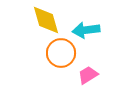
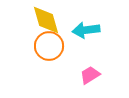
orange circle: moved 12 px left, 7 px up
pink trapezoid: moved 2 px right
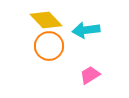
yellow diamond: rotated 28 degrees counterclockwise
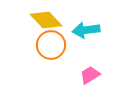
orange circle: moved 2 px right, 1 px up
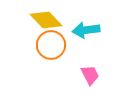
pink trapezoid: rotated 95 degrees clockwise
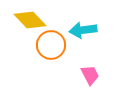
yellow diamond: moved 16 px left
cyan arrow: moved 3 px left
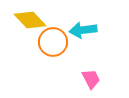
orange circle: moved 2 px right, 3 px up
pink trapezoid: moved 1 px right, 4 px down
